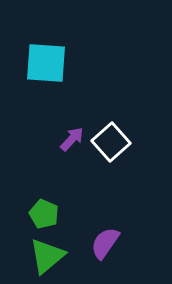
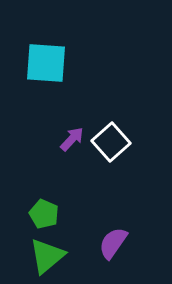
purple semicircle: moved 8 px right
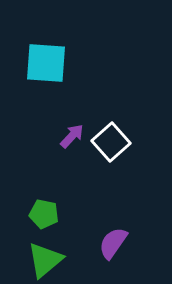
purple arrow: moved 3 px up
green pentagon: rotated 12 degrees counterclockwise
green triangle: moved 2 px left, 4 px down
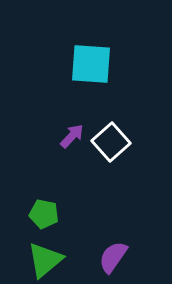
cyan square: moved 45 px right, 1 px down
purple semicircle: moved 14 px down
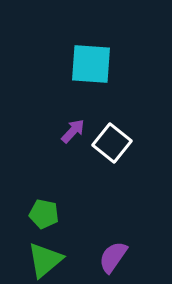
purple arrow: moved 1 px right, 5 px up
white square: moved 1 px right, 1 px down; rotated 9 degrees counterclockwise
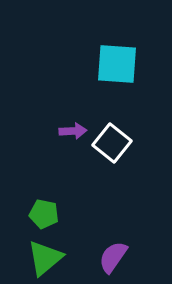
cyan square: moved 26 px right
purple arrow: rotated 44 degrees clockwise
green triangle: moved 2 px up
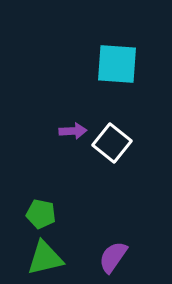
green pentagon: moved 3 px left
green triangle: rotated 27 degrees clockwise
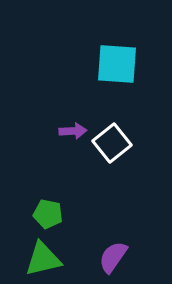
white square: rotated 12 degrees clockwise
green pentagon: moved 7 px right
green triangle: moved 2 px left, 1 px down
